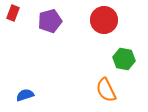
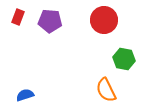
red rectangle: moved 5 px right, 4 px down
purple pentagon: rotated 20 degrees clockwise
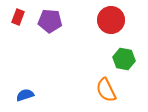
red circle: moved 7 px right
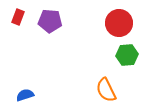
red circle: moved 8 px right, 3 px down
green hexagon: moved 3 px right, 4 px up; rotated 15 degrees counterclockwise
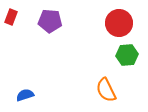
red rectangle: moved 7 px left
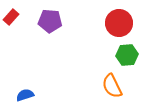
red rectangle: rotated 21 degrees clockwise
orange semicircle: moved 6 px right, 4 px up
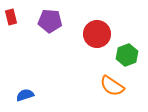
red rectangle: rotated 56 degrees counterclockwise
red circle: moved 22 px left, 11 px down
green hexagon: rotated 15 degrees counterclockwise
orange semicircle: rotated 30 degrees counterclockwise
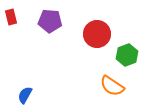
blue semicircle: rotated 42 degrees counterclockwise
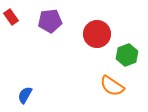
red rectangle: rotated 21 degrees counterclockwise
purple pentagon: rotated 10 degrees counterclockwise
